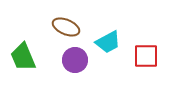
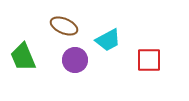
brown ellipse: moved 2 px left, 1 px up
cyan trapezoid: moved 2 px up
red square: moved 3 px right, 4 px down
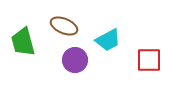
green trapezoid: moved 15 px up; rotated 8 degrees clockwise
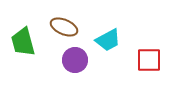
brown ellipse: moved 1 px down
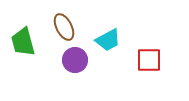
brown ellipse: rotated 40 degrees clockwise
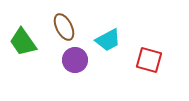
green trapezoid: rotated 20 degrees counterclockwise
red square: rotated 16 degrees clockwise
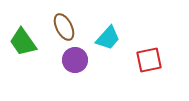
cyan trapezoid: moved 2 px up; rotated 20 degrees counterclockwise
red square: rotated 28 degrees counterclockwise
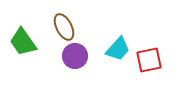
cyan trapezoid: moved 10 px right, 11 px down
purple circle: moved 4 px up
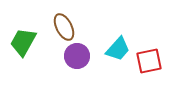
green trapezoid: rotated 64 degrees clockwise
purple circle: moved 2 px right
red square: moved 1 px down
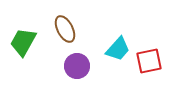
brown ellipse: moved 1 px right, 2 px down
purple circle: moved 10 px down
